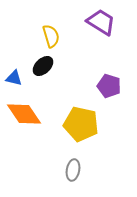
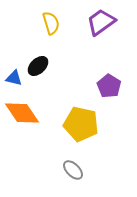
purple trapezoid: rotated 68 degrees counterclockwise
yellow semicircle: moved 13 px up
black ellipse: moved 5 px left
purple pentagon: rotated 15 degrees clockwise
orange diamond: moved 2 px left, 1 px up
gray ellipse: rotated 55 degrees counterclockwise
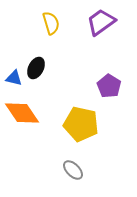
black ellipse: moved 2 px left, 2 px down; rotated 20 degrees counterclockwise
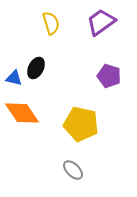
purple pentagon: moved 10 px up; rotated 15 degrees counterclockwise
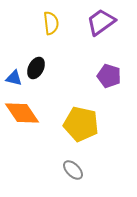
yellow semicircle: rotated 10 degrees clockwise
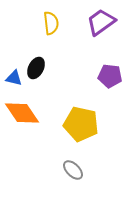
purple pentagon: moved 1 px right; rotated 10 degrees counterclockwise
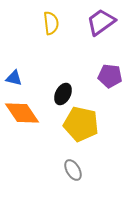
black ellipse: moved 27 px right, 26 px down
gray ellipse: rotated 15 degrees clockwise
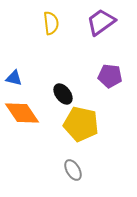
black ellipse: rotated 65 degrees counterclockwise
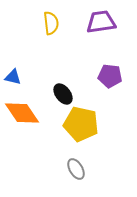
purple trapezoid: rotated 28 degrees clockwise
blue triangle: moved 1 px left, 1 px up
gray ellipse: moved 3 px right, 1 px up
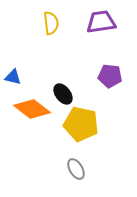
orange diamond: moved 10 px right, 4 px up; rotated 18 degrees counterclockwise
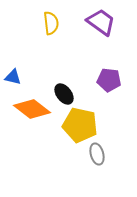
purple trapezoid: rotated 44 degrees clockwise
purple pentagon: moved 1 px left, 4 px down
black ellipse: moved 1 px right
yellow pentagon: moved 1 px left, 1 px down
gray ellipse: moved 21 px right, 15 px up; rotated 15 degrees clockwise
